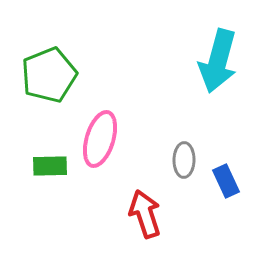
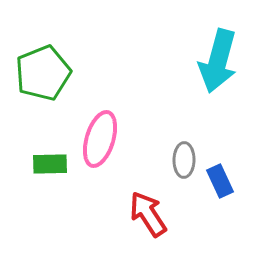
green pentagon: moved 6 px left, 2 px up
green rectangle: moved 2 px up
blue rectangle: moved 6 px left
red arrow: moved 3 px right; rotated 15 degrees counterclockwise
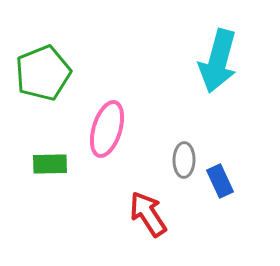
pink ellipse: moved 7 px right, 10 px up
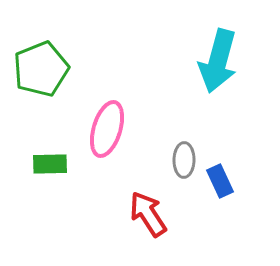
green pentagon: moved 2 px left, 4 px up
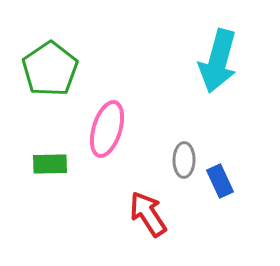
green pentagon: moved 9 px right; rotated 12 degrees counterclockwise
